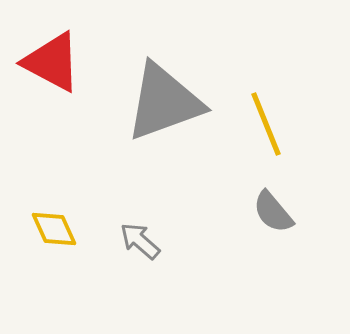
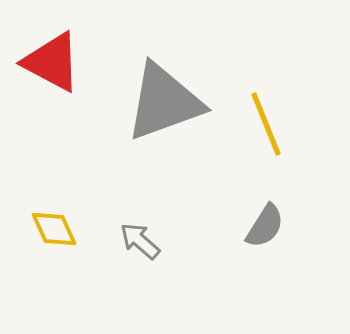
gray semicircle: moved 8 px left, 14 px down; rotated 108 degrees counterclockwise
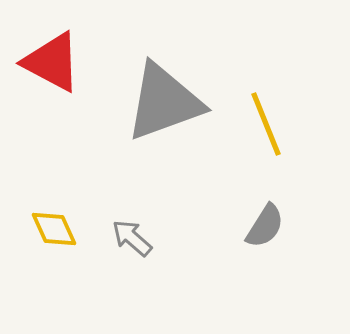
gray arrow: moved 8 px left, 3 px up
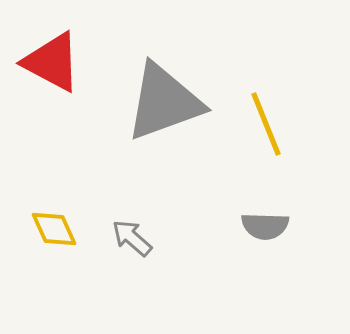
gray semicircle: rotated 60 degrees clockwise
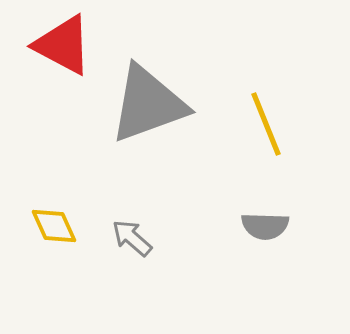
red triangle: moved 11 px right, 17 px up
gray triangle: moved 16 px left, 2 px down
yellow diamond: moved 3 px up
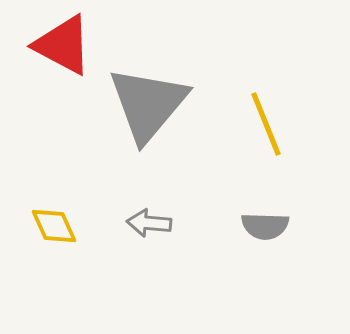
gray triangle: rotated 30 degrees counterclockwise
gray arrow: moved 17 px right, 15 px up; rotated 36 degrees counterclockwise
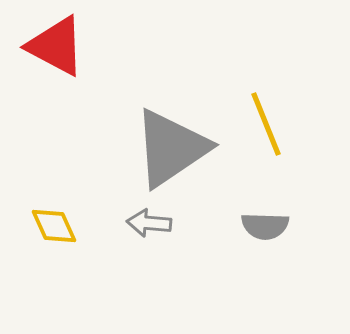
red triangle: moved 7 px left, 1 px down
gray triangle: moved 23 px right, 44 px down; rotated 16 degrees clockwise
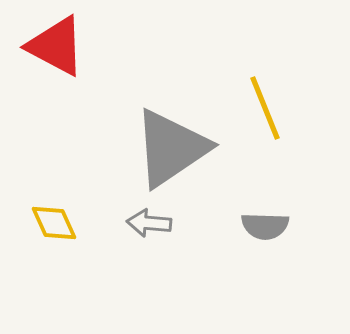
yellow line: moved 1 px left, 16 px up
yellow diamond: moved 3 px up
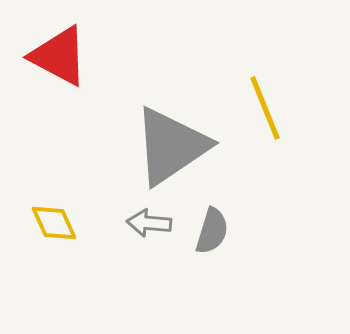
red triangle: moved 3 px right, 10 px down
gray triangle: moved 2 px up
gray semicircle: moved 53 px left, 5 px down; rotated 75 degrees counterclockwise
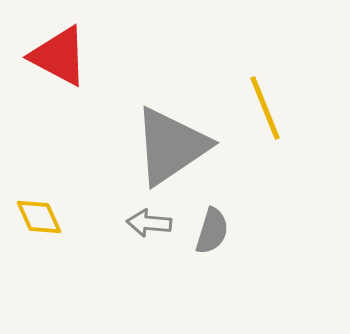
yellow diamond: moved 15 px left, 6 px up
